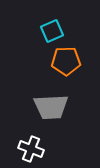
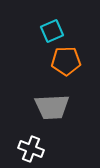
gray trapezoid: moved 1 px right
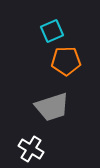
gray trapezoid: rotated 15 degrees counterclockwise
white cross: rotated 10 degrees clockwise
